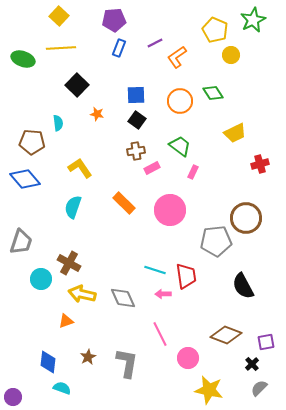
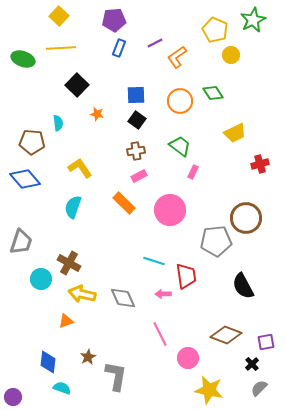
pink rectangle at (152, 168): moved 13 px left, 8 px down
cyan line at (155, 270): moved 1 px left, 9 px up
gray L-shape at (127, 363): moved 11 px left, 13 px down
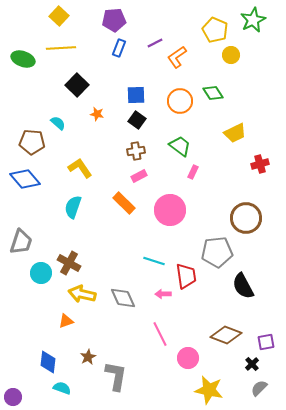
cyan semicircle at (58, 123): rotated 42 degrees counterclockwise
gray pentagon at (216, 241): moved 1 px right, 11 px down
cyan circle at (41, 279): moved 6 px up
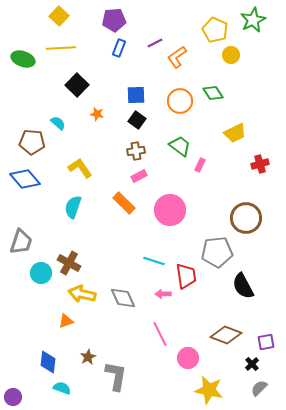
pink rectangle at (193, 172): moved 7 px right, 7 px up
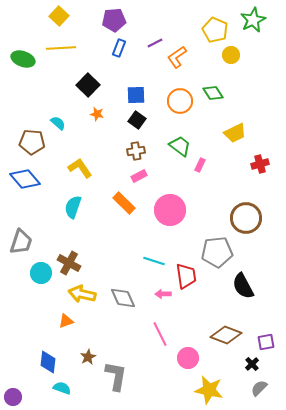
black square at (77, 85): moved 11 px right
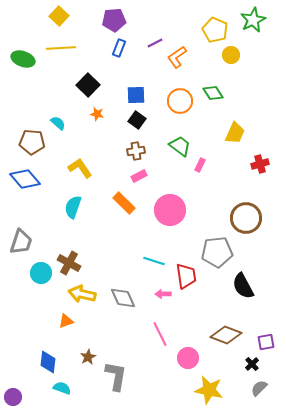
yellow trapezoid at (235, 133): rotated 40 degrees counterclockwise
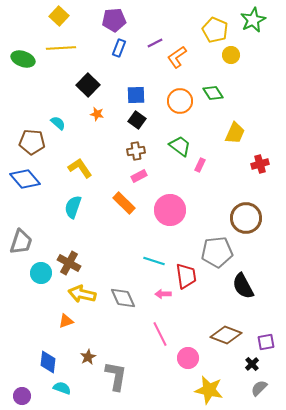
purple circle at (13, 397): moved 9 px right, 1 px up
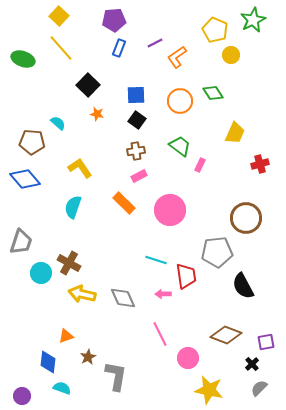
yellow line at (61, 48): rotated 52 degrees clockwise
cyan line at (154, 261): moved 2 px right, 1 px up
orange triangle at (66, 321): moved 15 px down
